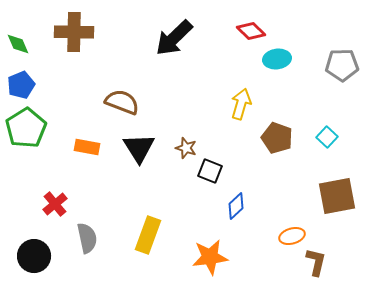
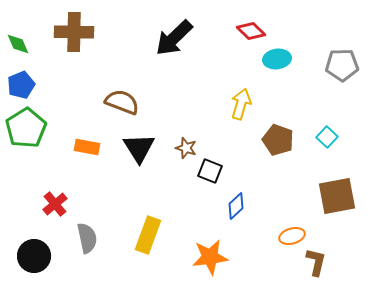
brown pentagon: moved 1 px right, 2 px down
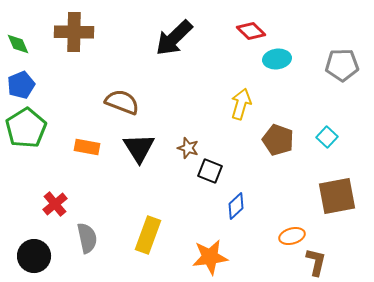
brown star: moved 2 px right
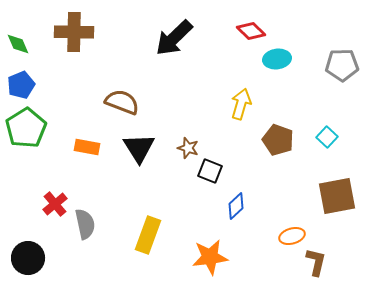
gray semicircle: moved 2 px left, 14 px up
black circle: moved 6 px left, 2 px down
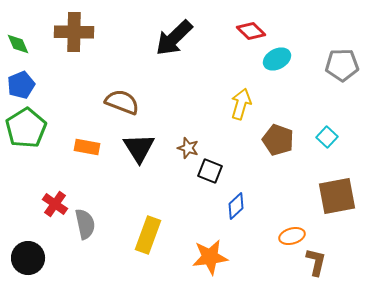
cyan ellipse: rotated 20 degrees counterclockwise
red cross: rotated 15 degrees counterclockwise
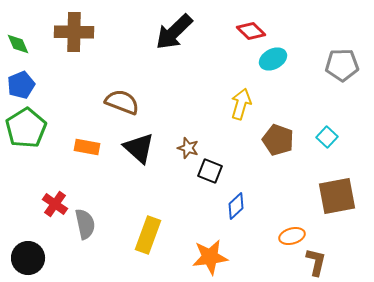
black arrow: moved 6 px up
cyan ellipse: moved 4 px left
black triangle: rotated 16 degrees counterclockwise
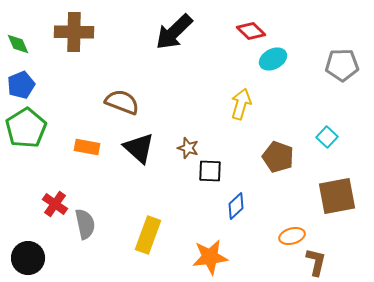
brown pentagon: moved 17 px down
black square: rotated 20 degrees counterclockwise
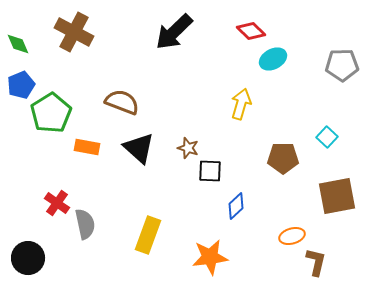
brown cross: rotated 27 degrees clockwise
green pentagon: moved 25 px right, 15 px up
brown pentagon: moved 5 px right, 1 px down; rotated 20 degrees counterclockwise
red cross: moved 2 px right, 1 px up
